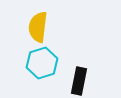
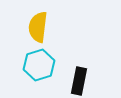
cyan hexagon: moved 3 px left, 2 px down
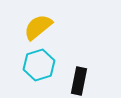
yellow semicircle: rotated 44 degrees clockwise
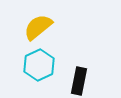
cyan hexagon: rotated 8 degrees counterclockwise
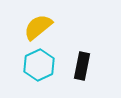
black rectangle: moved 3 px right, 15 px up
